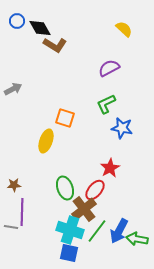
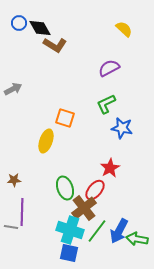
blue circle: moved 2 px right, 2 px down
brown star: moved 5 px up
brown cross: moved 1 px up
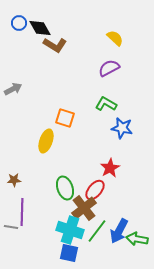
yellow semicircle: moved 9 px left, 9 px down
green L-shape: rotated 55 degrees clockwise
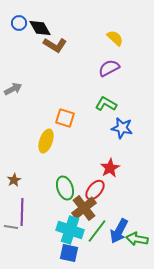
brown star: rotated 24 degrees counterclockwise
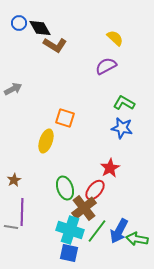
purple semicircle: moved 3 px left, 2 px up
green L-shape: moved 18 px right, 1 px up
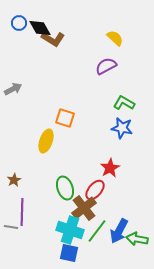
brown L-shape: moved 2 px left, 6 px up
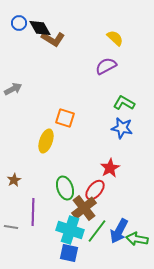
purple line: moved 11 px right
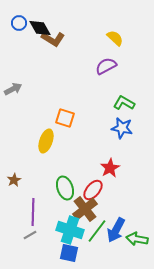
red ellipse: moved 2 px left
brown cross: moved 1 px right, 1 px down
gray line: moved 19 px right, 8 px down; rotated 40 degrees counterclockwise
blue arrow: moved 3 px left, 1 px up
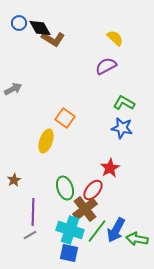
orange square: rotated 18 degrees clockwise
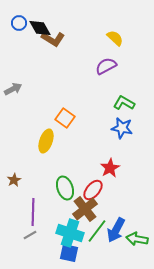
cyan cross: moved 3 px down
